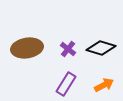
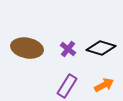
brown ellipse: rotated 20 degrees clockwise
purple rectangle: moved 1 px right, 2 px down
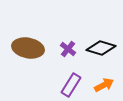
brown ellipse: moved 1 px right
purple rectangle: moved 4 px right, 1 px up
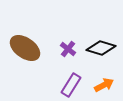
brown ellipse: moved 3 px left; rotated 24 degrees clockwise
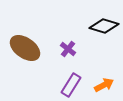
black diamond: moved 3 px right, 22 px up
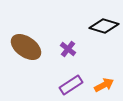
brown ellipse: moved 1 px right, 1 px up
purple rectangle: rotated 25 degrees clockwise
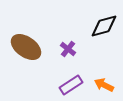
black diamond: rotated 32 degrees counterclockwise
orange arrow: rotated 126 degrees counterclockwise
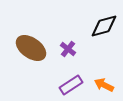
brown ellipse: moved 5 px right, 1 px down
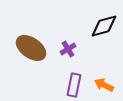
purple cross: rotated 21 degrees clockwise
purple rectangle: moved 3 px right; rotated 45 degrees counterclockwise
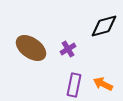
orange arrow: moved 1 px left, 1 px up
